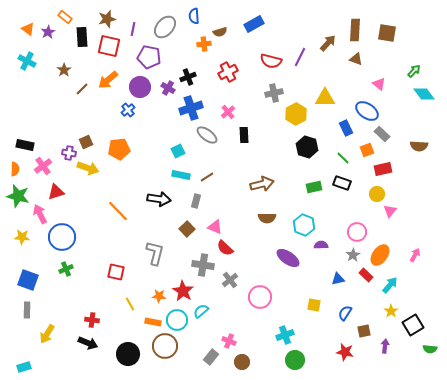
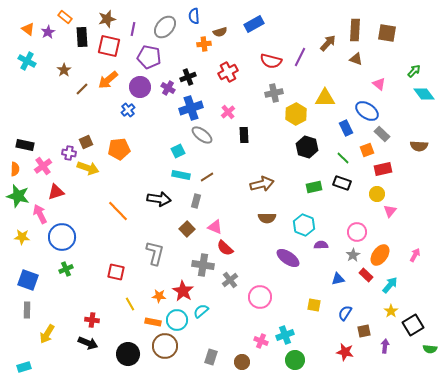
gray ellipse at (207, 135): moved 5 px left
pink cross at (229, 341): moved 32 px right
gray rectangle at (211, 357): rotated 21 degrees counterclockwise
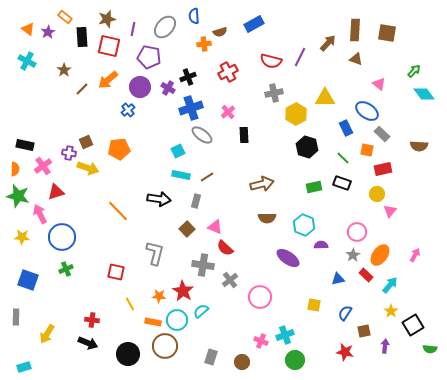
orange square at (367, 150): rotated 32 degrees clockwise
gray rectangle at (27, 310): moved 11 px left, 7 px down
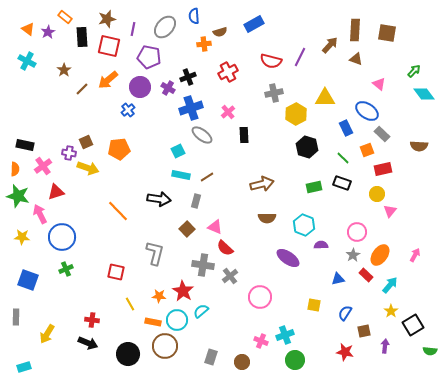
brown arrow at (328, 43): moved 2 px right, 2 px down
orange square at (367, 150): rotated 32 degrees counterclockwise
gray cross at (230, 280): moved 4 px up
green semicircle at (430, 349): moved 2 px down
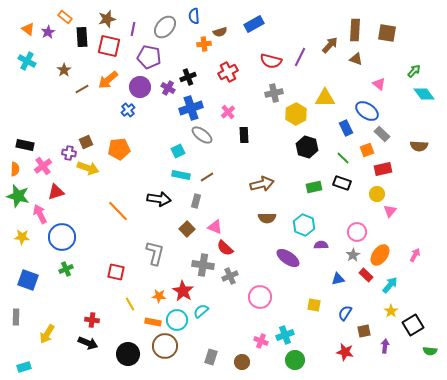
brown line at (82, 89): rotated 16 degrees clockwise
gray cross at (230, 276): rotated 14 degrees clockwise
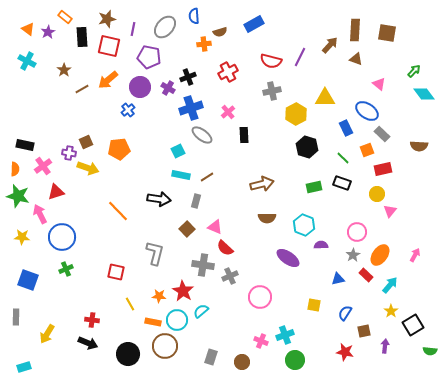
gray cross at (274, 93): moved 2 px left, 2 px up
